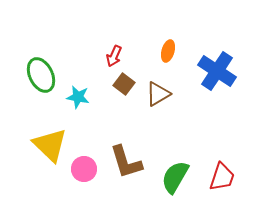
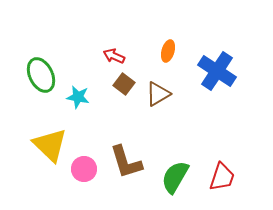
red arrow: rotated 90 degrees clockwise
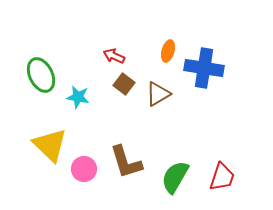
blue cross: moved 13 px left, 3 px up; rotated 24 degrees counterclockwise
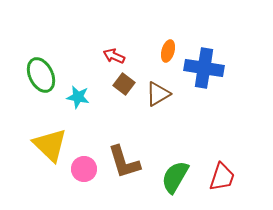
brown L-shape: moved 2 px left
